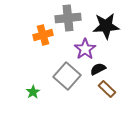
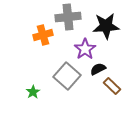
gray cross: moved 1 px up
brown rectangle: moved 5 px right, 3 px up
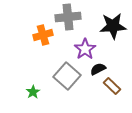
black star: moved 7 px right
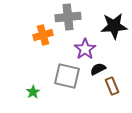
black star: moved 1 px right
gray square: rotated 28 degrees counterclockwise
brown rectangle: rotated 24 degrees clockwise
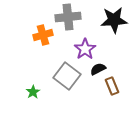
black star: moved 6 px up
gray square: rotated 24 degrees clockwise
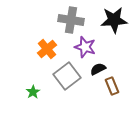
gray cross: moved 3 px right, 3 px down; rotated 15 degrees clockwise
orange cross: moved 4 px right, 14 px down; rotated 24 degrees counterclockwise
purple star: moved 2 px up; rotated 20 degrees counterclockwise
gray square: rotated 16 degrees clockwise
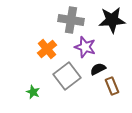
black star: moved 2 px left
green star: rotated 16 degrees counterclockwise
